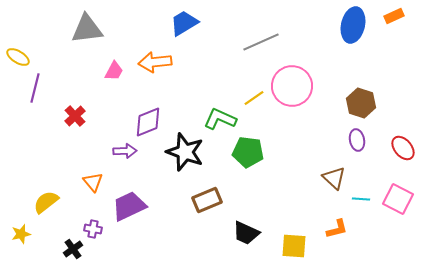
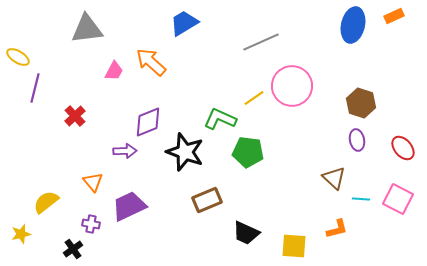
orange arrow: moved 4 px left; rotated 48 degrees clockwise
purple cross: moved 2 px left, 5 px up
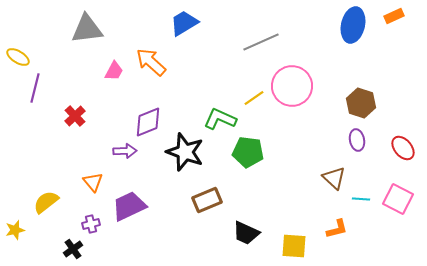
purple cross: rotated 24 degrees counterclockwise
yellow star: moved 6 px left, 4 px up
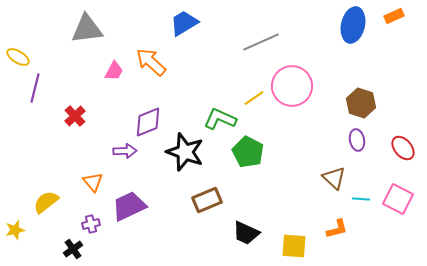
green pentagon: rotated 20 degrees clockwise
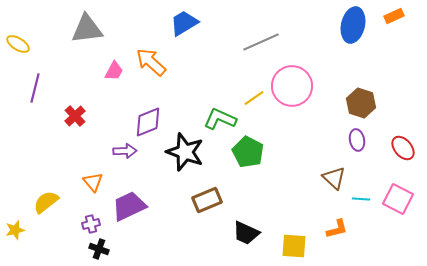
yellow ellipse: moved 13 px up
black cross: moved 26 px right; rotated 36 degrees counterclockwise
